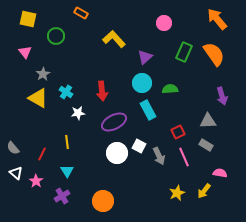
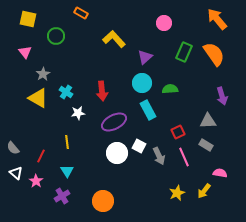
red line: moved 1 px left, 2 px down
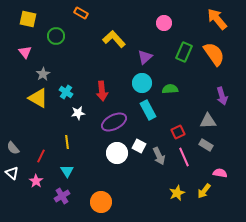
white triangle: moved 4 px left
orange circle: moved 2 px left, 1 px down
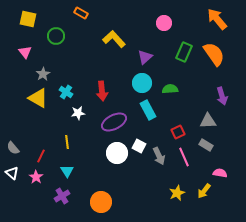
pink star: moved 4 px up
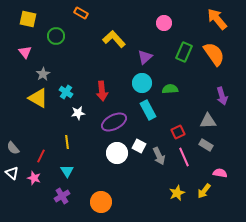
pink star: moved 2 px left, 1 px down; rotated 16 degrees counterclockwise
